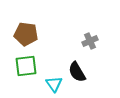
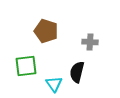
brown pentagon: moved 20 px right, 3 px up; rotated 10 degrees clockwise
gray cross: moved 1 px down; rotated 28 degrees clockwise
black semicircle: rotated 45 degrees clockwise
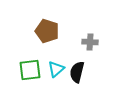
brown pentagon: moved 1 px right
green square: moved 4 px right, 4 px down
cyan triangle: moved 2 px right, 15 px up; rotated 24 degrees clockwise
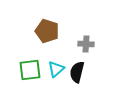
gray cross: moved 4 px left, 2 px down
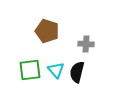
cyan triangle: moved 1 px down; rotated 30 degrees counterclockwise
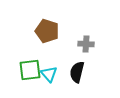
cyan triangle: moved 7 px left, 4 px down
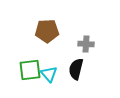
brown pentagon: rotated 20 degrees counterclockwise
black semicircle: moved 1 px left, 3 px up
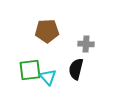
cyan triangle: moved 1 px left, 3 px down
